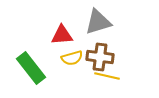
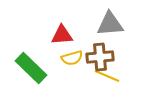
gray triangle: moved 12 px right, 2 px down; rotated 12 degrees clockwise
brown cross: rotated 12 degrees counterclockwise
green rectangle: rotated 8 degrees counterclockwise
yellow line: rotated 10 degrees clockwise
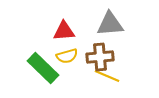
red triangle: moved 2 px right, 4 px up
yellow semicircle: moved 5 px left, 2 px up
green rectangle: moved 12 px right
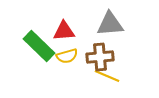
green rectangle: moved 4 px left, 22 px up
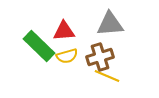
brown cross: rotated 12 degrees counterclockwise
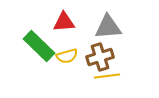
gray triangle: moved 2 px left, 3 px down
red triangle: moved 9 px up
yellow line: rotated 30 degrees counterclockwise
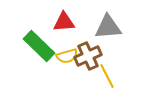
brown cross: moved 12 px left, 1 px up; rotated 8 degrees counterclockwise
yellow line: rotated 70 degrees clockwise
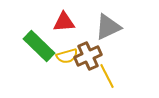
gray triangle: rotated 20 degrees counterclockwise
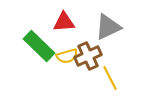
yellow line: moved 3 px right, 2 px down
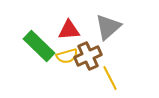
red triangle: moved 5 px right, 8 px down
gray triangle: rotated 16 degrees counterclockwise
